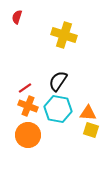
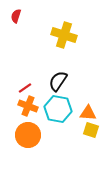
red semicircle: moved 1 px left, 1 px up
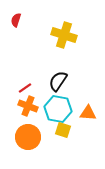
red semicircle: moved 4 px down
yellow square: moved 28 px left
orange circle: moved 2 px down
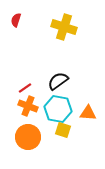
yellow cross: moved 8 px up
black semicircle: rotated 20 degrees clockwise
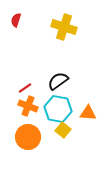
yellow square: rotated 21 degrees clockwise
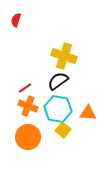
yellow cross: moved 29 px down
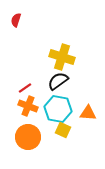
yellow cross: moved 2 px left, 1 px down
yellow square: rotated 14 degrees counterclockwise
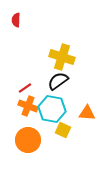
red semicircle: rotated 16 degrees counterclockwise
cyan hexagon: moved 6 px left
orange triangle: moved 1 px left
orange circle: moved 3 px down
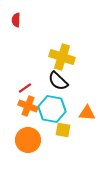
black semicircle: rotated 100 degrees counterclockwise
yellow square: rotated 14 degrees counterclockwise
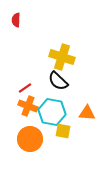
cyan hexagon: moved 3 px down
yellow square: moved 1 px down
orange circle: moved 2 px right, 1 px up
